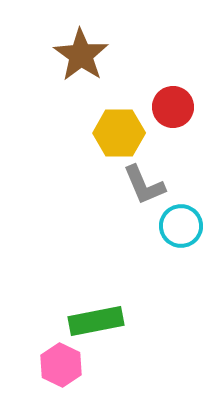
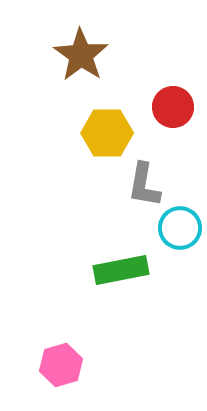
yellow hexagon: moved 12 px left
gray L-shape: rotated 33 degrees clockwise
cyan circle: moved 1 px left, 2 px down
green rectangle: moved 25 px right, 51 px up
pink hexagon: rotated 18 degrees clockwise
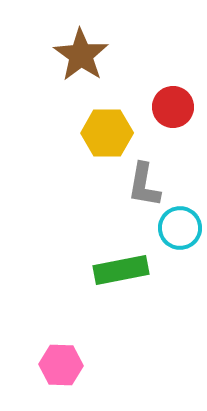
pink hexagon: rotated 18 degrees clockwise
